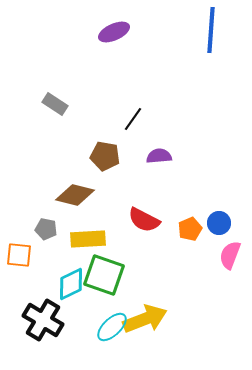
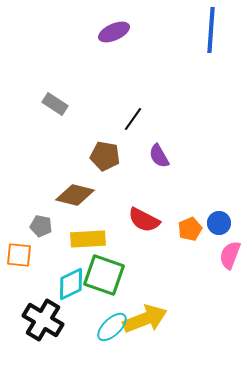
purple semicircle: rotated 115 degrees counterclockwise
gray pentagon: moved 5 px left, 3 px up
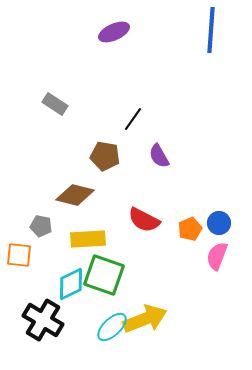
pink semicircle: moved 13 px left, 1 px down
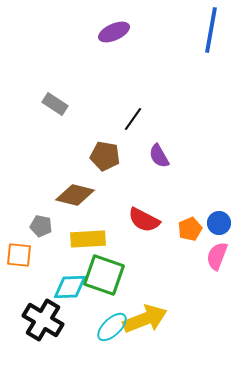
blue line: rotated 6 degrees clockwise
cyan diamond: moved 1 px left, 3 px down; rotated 24 degrees clockwise
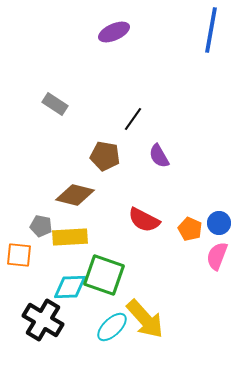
orange pentagon: rotated 25 degrees counterclockwise
yellow rectangle: moved 18 px left, 2 px up
yellow arrow: rotated 69 degrees clockwise
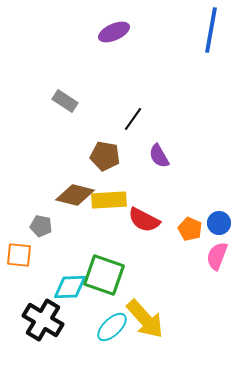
gray rectangle: moved 10 px right, 3 px up
yellow rectangle: moved 39 px right, 37 px up
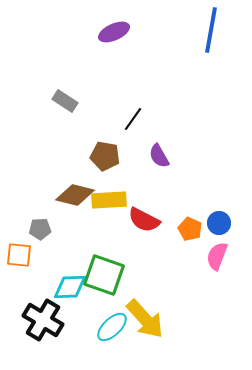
gray pentagon: moved 1 px left, 3 px down; rotated 15 degrees counterclockwise
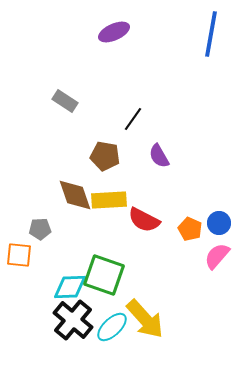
blue line: moved 4 px down
brown diamond: rotated 57 degrees clockwise
pink semicircle: rotated 20 degrees clockwise
black cross: moved 30 px right; rotated 9 degrees clockwise
